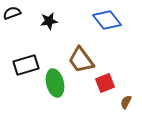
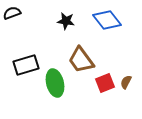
black star: moved 17 px right; rotated 18 degrees clockwise
brown semicircle: moved 20 px up
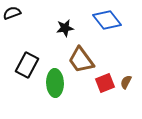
black star: moved 1 px left, 7 px down; rotated 18 degrees counterclockwise
black rectangle: moved 1 px right; rotated 45 degrees counterclockwise
green ellipse: rotated 12 degrees clockwise
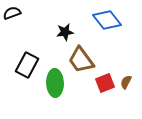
black star: moved 4 px down
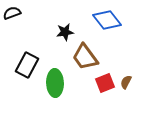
brown trapezoid: moved 4 px right, 3 px up
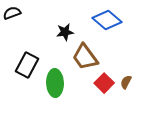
blue diamond: rotated 12 degrees counterclockwise
red square: moved 1 px left; rotated 24 degrees counterclockwise
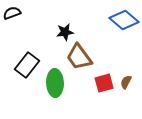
blue diamond: moved 17 px right
brown trapezoid: moved 6 px left
black rectangle: rotated 10 degrees clockwise
red square: rotated 30 degrees clockwise
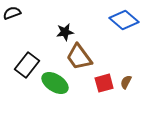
green ellipse: rotated 56 degrees counterclockwise
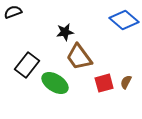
black semicircle: moved 1 px right, 1 px up
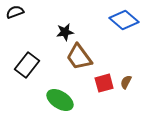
black semicircle: moved 2 px right
green ellipse: moved 5 px right, 17 px down
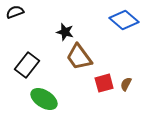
black star: rotated 24 degrees clockwise
brown semicircle: moved 2 px down
green ellipse: moved 16 px left, 1 px up
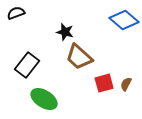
black semicircle: moved 1 px right, 1 px down
brown trapezoid: rotated 12 degrees counterclockwise
